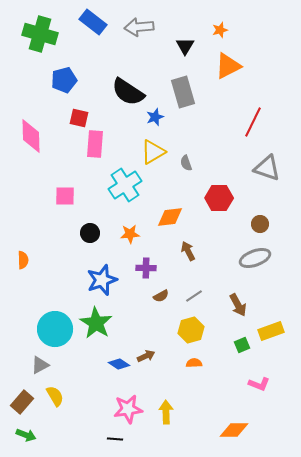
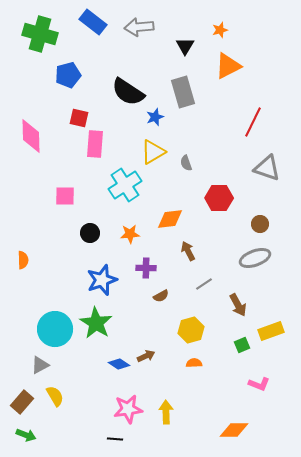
blue pentagon at (64, 80): moved 4 px right, 5 px up
orange diamond at (170, 217): moved 2 px down
gray line at (194, 296): moved 10 px right, 12 px up
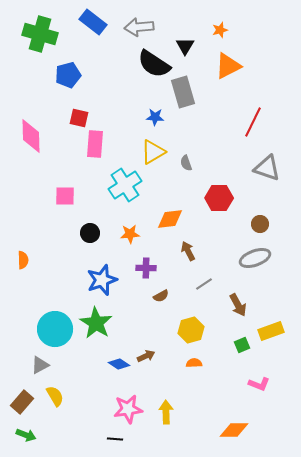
black semicircle at (128, 92): moved 26 px right, 28 px up
blue star at (155, 117): rotated 24 degrees clockwise
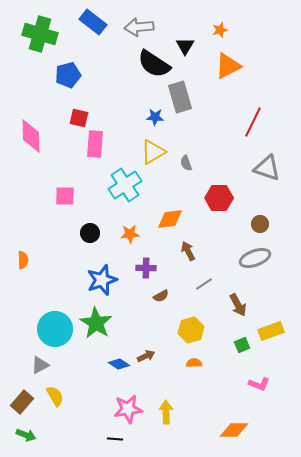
gray rectangle at (183, 92): moved 3 px left, 5 px down
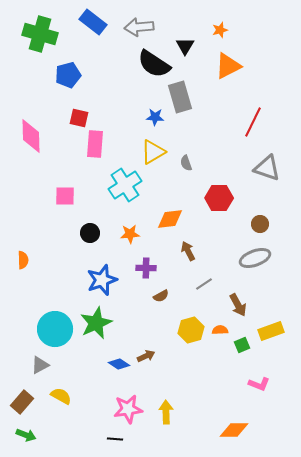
green star at (96, 323): rotated 16 degrees clockwise
orange semicircle at (194, 363): moved 26 px right, 33 px up
yellow semicircle at (55, 396): moved 6 px right; rotated 30 degrees counterclockwise
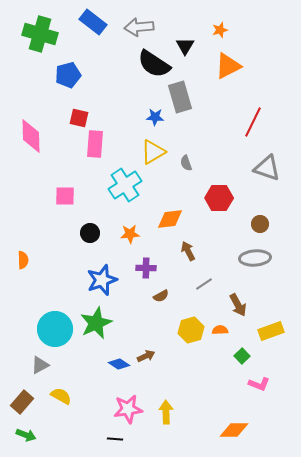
gray ellipse at (255, 258): rotated 16 degrees clockwise
green square at (242, 345): moved 11 px down; rotated 21 degrees counterclockwise
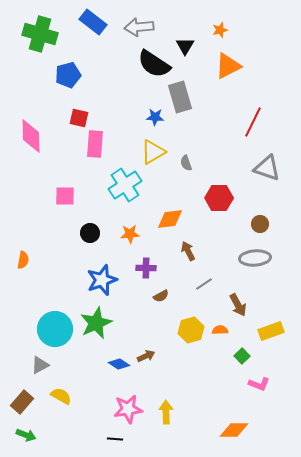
orange semicircle at (23, 260): rotated 12 degrees clockwise
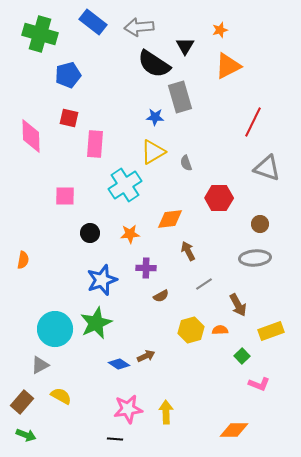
red square at (79, 118): moved 10 px left
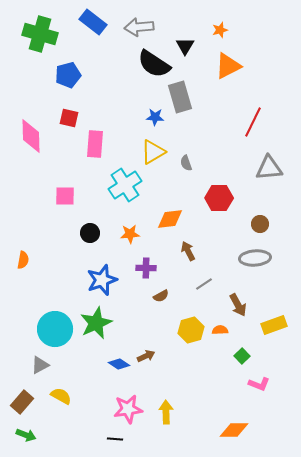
gray triangle at (267, 168): moved 2 px right; rotated 24 degrees counterclockwise
yellow rectangle at (271, 331): moved 3 px right, 6 px up
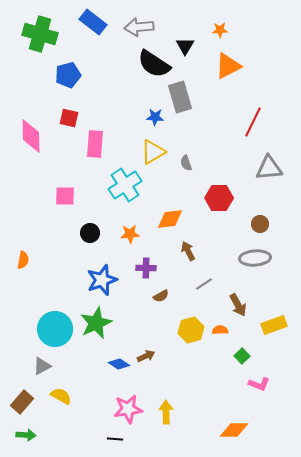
orange star at (220, 30): rotated 14 degrees clockwise
gray triangle at (40, 365): moved 2 px right, 1 px down
green arrow at (26, 435): rotated 18 degrees counterclockwise
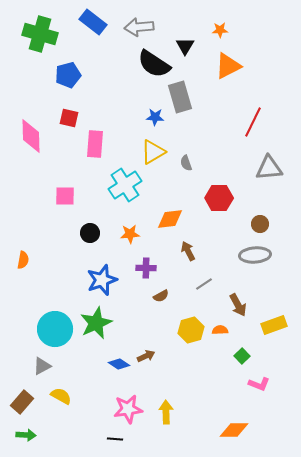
gray ellipse at (255, 258): moved 3 px up
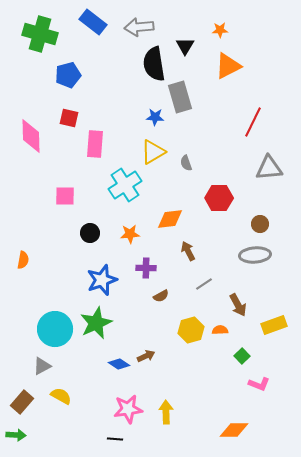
black semicircle at (154, 64): rotated 48 degrees clockwise
green arrow at (26, 435): moved 10 px left
